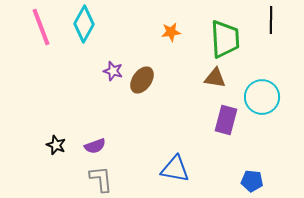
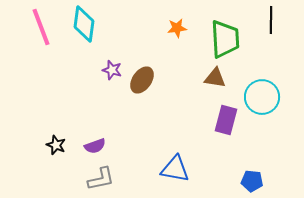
cyan diamond: rotated 21 degrees counterclockwise
orange star: moved 6 px right, 4 px up
purple star: moved 1 px left, 1 px up
gray L-shape: rotated 84 degrees clockwise
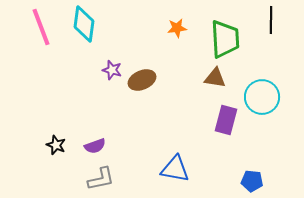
brown ellipse: rotated 32 degrees clockwise
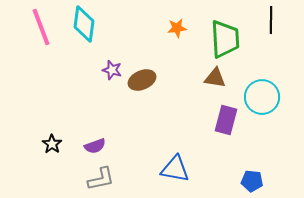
black star: moved 4 px left, 1 px up; rotated 12 degrees clockwise
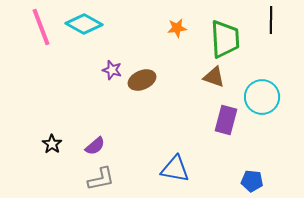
cyan diamond: rotated 69 degrees counterclockwise
brown triangle: moved 1 px left, 1 px up; rotated 10 degrees clockwise
purple semicircle: rotated 20 degrees counterclockwise
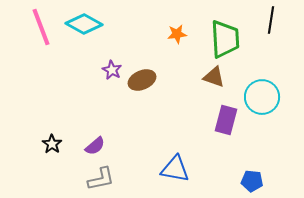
black line: rotated 8 degrees clockwise
orange star: moved 6 px down
purple star: rotated 12 degrees clockwise
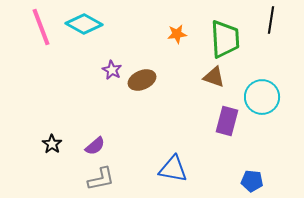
purple rectangle: moved 1 px right, 1 px down
blue triangle: moved 2 px left
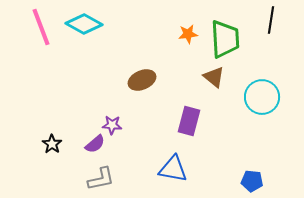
orange star: moved 11 px right
purple star: moved 55 px down; rotated 24 degrees counterclockwise
brown triangle: rotated 20 degrees clockwise
purple rectangle: moved 38 px left
purple semicircle: moved 2 px up
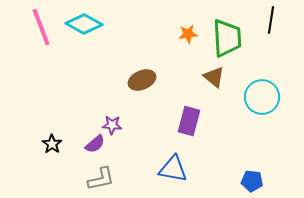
green trapezoid: moved 2 px right, 1 px up
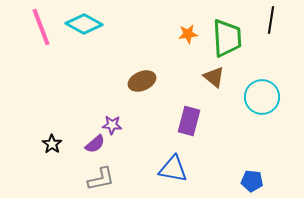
brown ellipse: moved 1 px down
